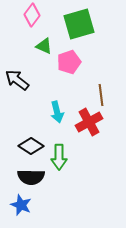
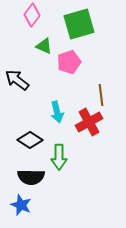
black diamond: moved 1 px left, 6 px up
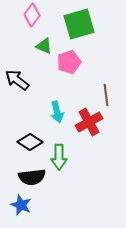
brown line: moved 5 px right
black diamond: moved 2 px down
black semicircle: moved 1 px right; rotated 8 degrees counterclockwise
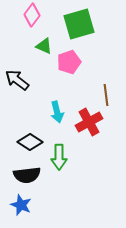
black semicircle: moved 5 px left, 2 px up
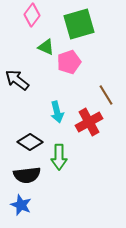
green triangle: moved 2 px right, 1 px down
brown line: rotated 25 degrees counterclockwise
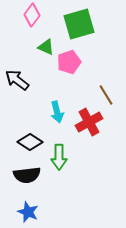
blue star: moved 7 px right, 7 px down
